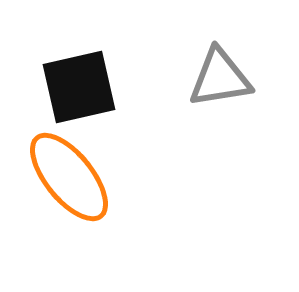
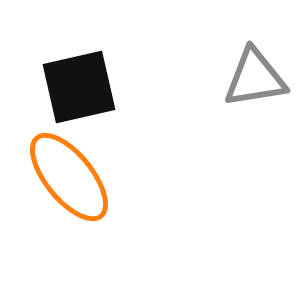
gray triangle: moved 35 px right
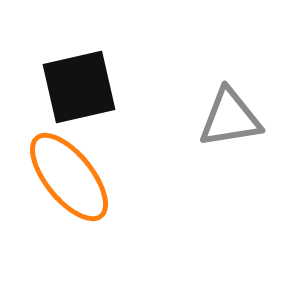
gray triangle: moved 25 px left, 40 px down
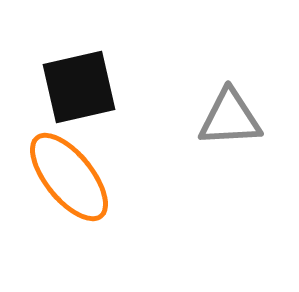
gray triangle: rotated 6 degrees clockwise
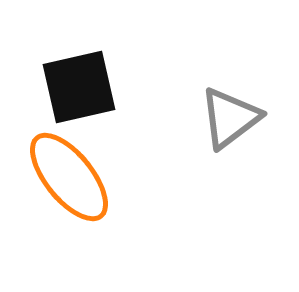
gray triangle: rotated 34 degrees counterclockwise
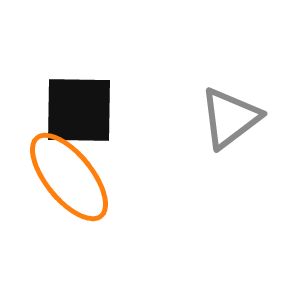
black square: moved 23 px down; rotated 14 degrees clockwise
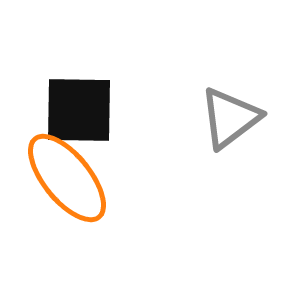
orange ellipse: moved 2 px left, 1 px down
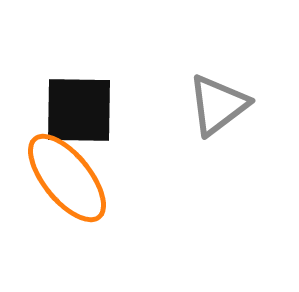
gray triangle: moved 12 px left, 13 px up
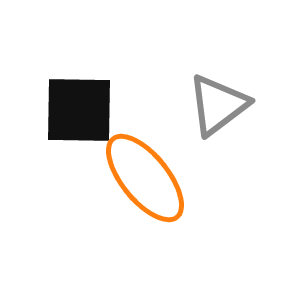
orange ellipse: moved 78 px right
